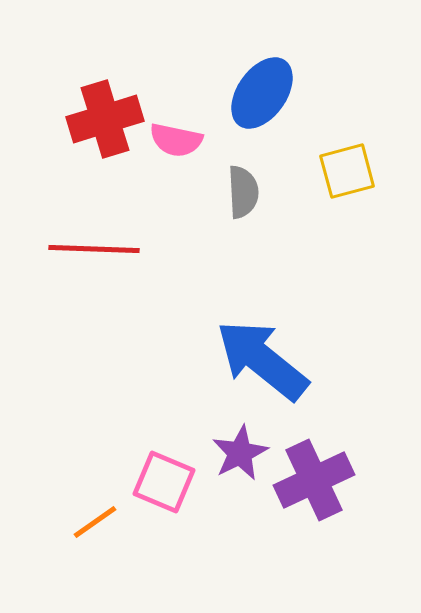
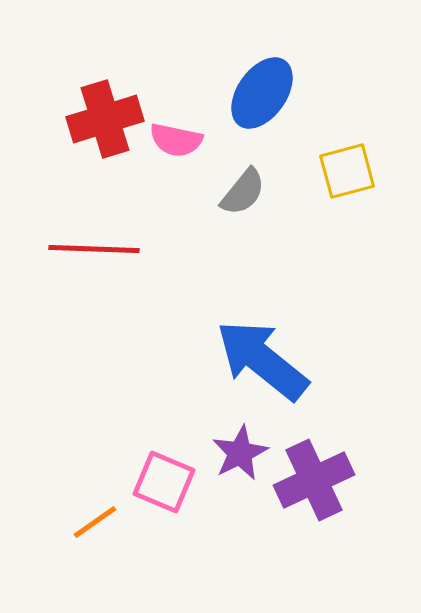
gray semicircle: rotated 42 degrees clockwise
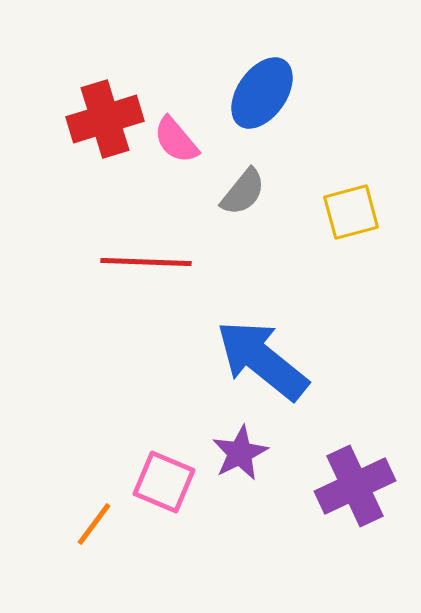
pink semicircle: rotated 38 degrees clockwise
yellow square: moved 4 px right, 41 px down
red line: moved 52 px right, 13 px down
purple cross: moved 41 px right, 6 px down
orange line: moved 1 px left, 2 px down; rotated 18 degrees counterclockwise
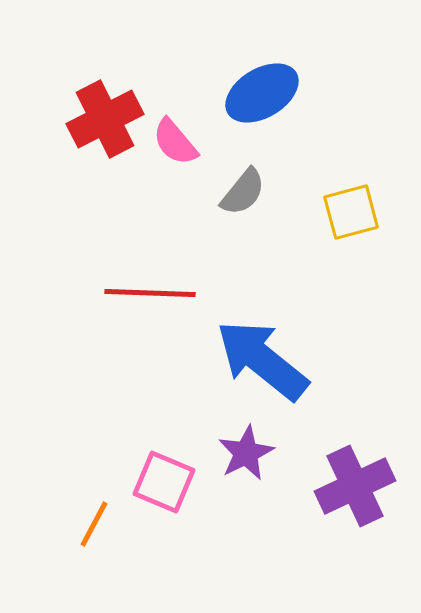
blue ellipse: rotated 24 degrees clockwise
red cross: rotated 10 degrees counterclockwise
pink semicircle: moved 1 px left, 2 px down
red line: moved 4 px right, 31 px down
purple star: moved 6 px right
orange line: rotated 9 degrees counterclockwise
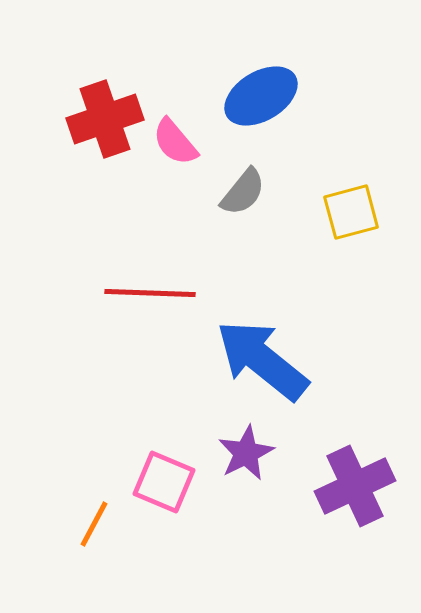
blue ellipse: moved 1 px left, 3 px down
red cross: rotated 8 degrees clockwise
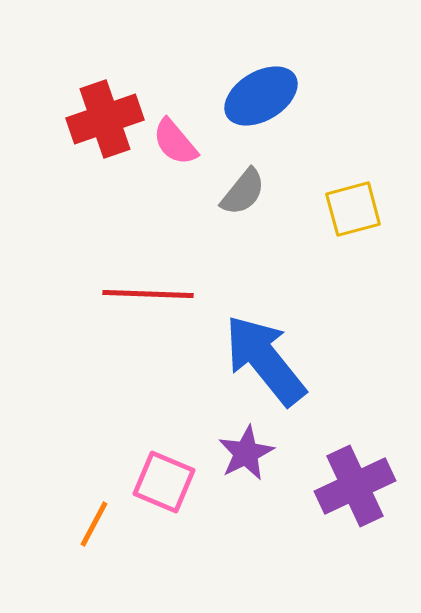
yellow square: moved 2 px right, 3 px up
red line: moved 2 px left, 1 px down
blue arrow: moved 3 px right; rotated 12 degrees clockwise
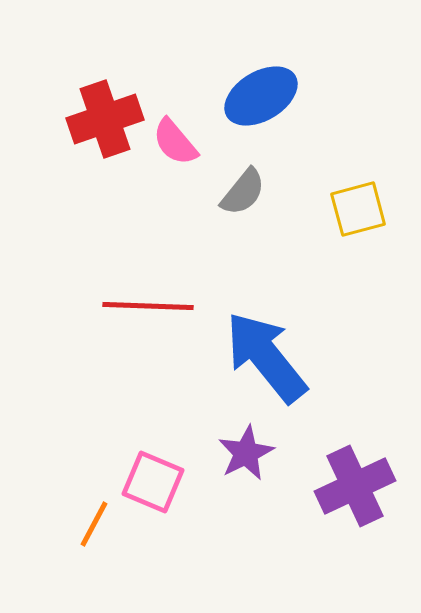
yellow square: moved 5 px right
red line: moved 12 px down
blue arrow: moved 1 px right, 3 px up
pink square: moved 11 px left
